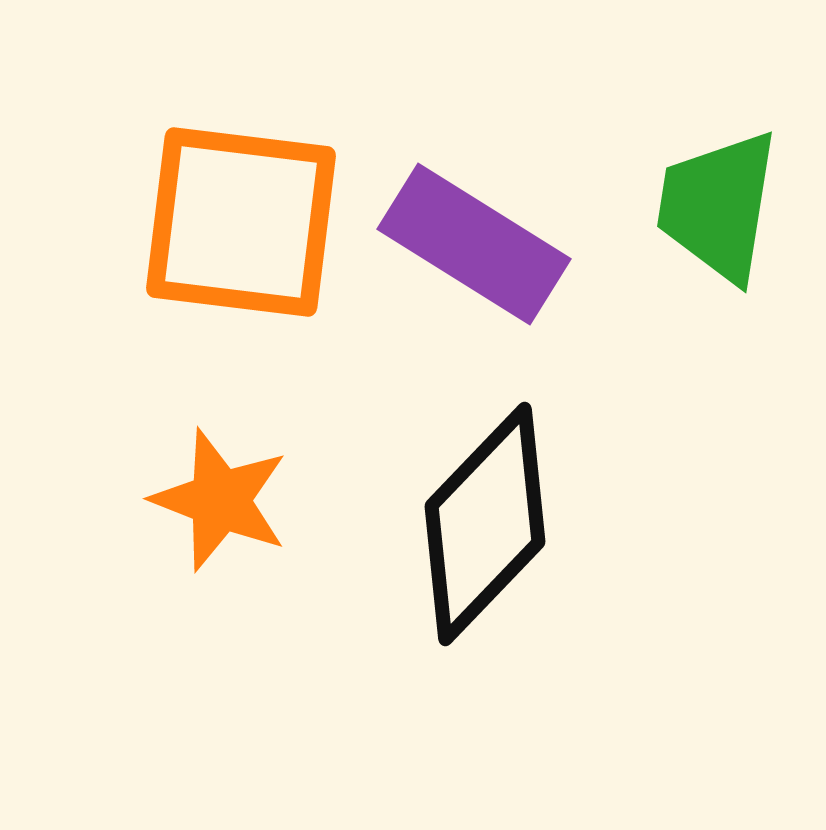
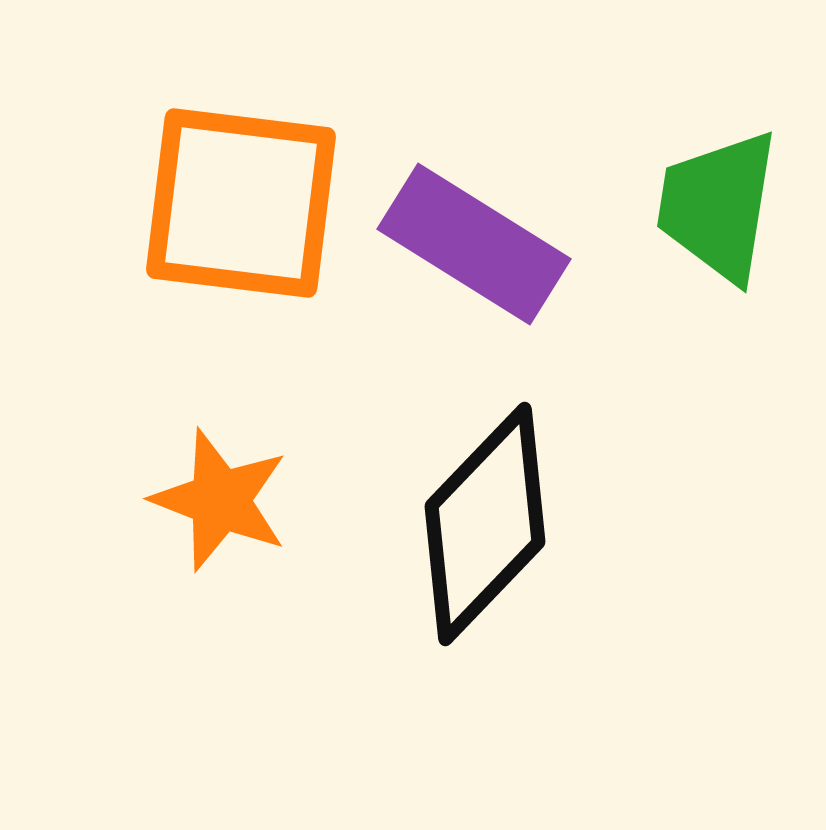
orange square: moved 19 px up
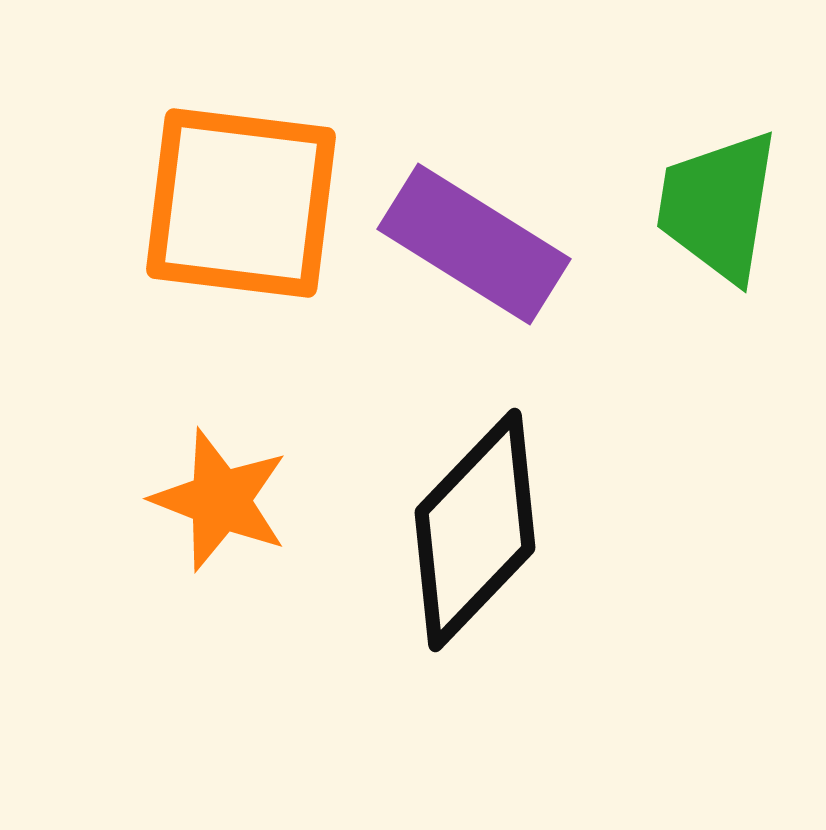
black diamond: moved 10 px left, 6 px down
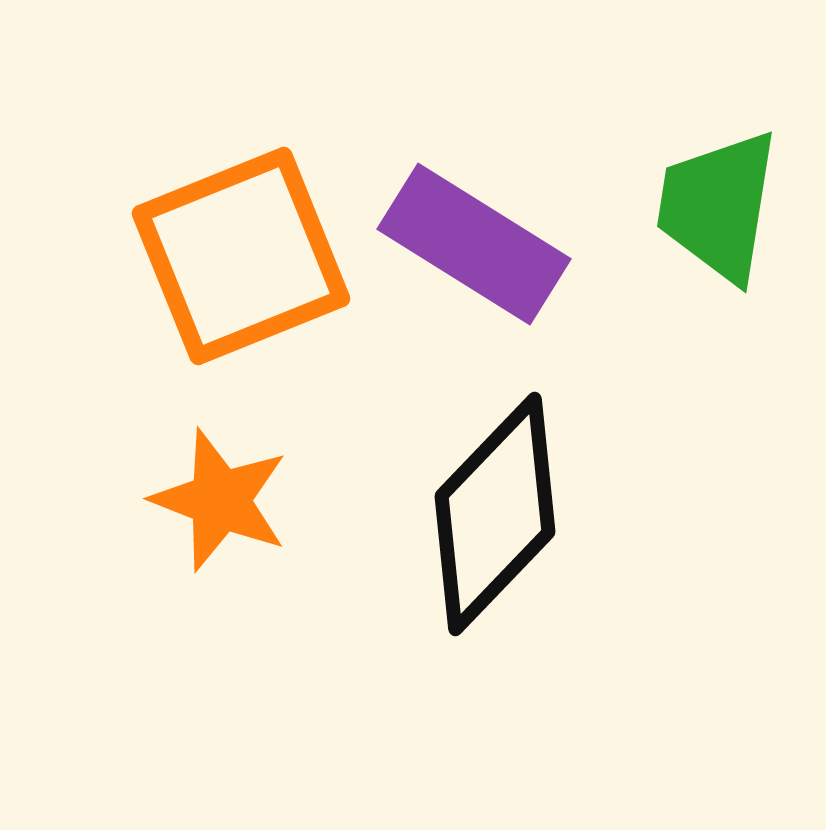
orange square: moved 53 px down; rotated 29 degrees counterclockwise
black diamond: moved 20 px right, 16 px up
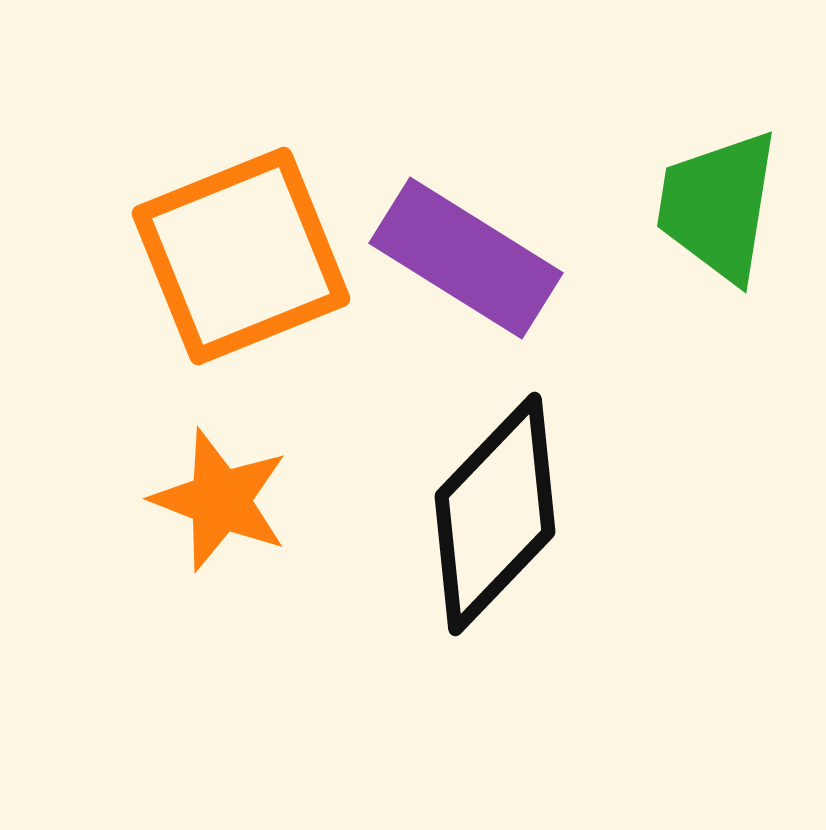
purple rectangle: moved 8 px left, 14 px down
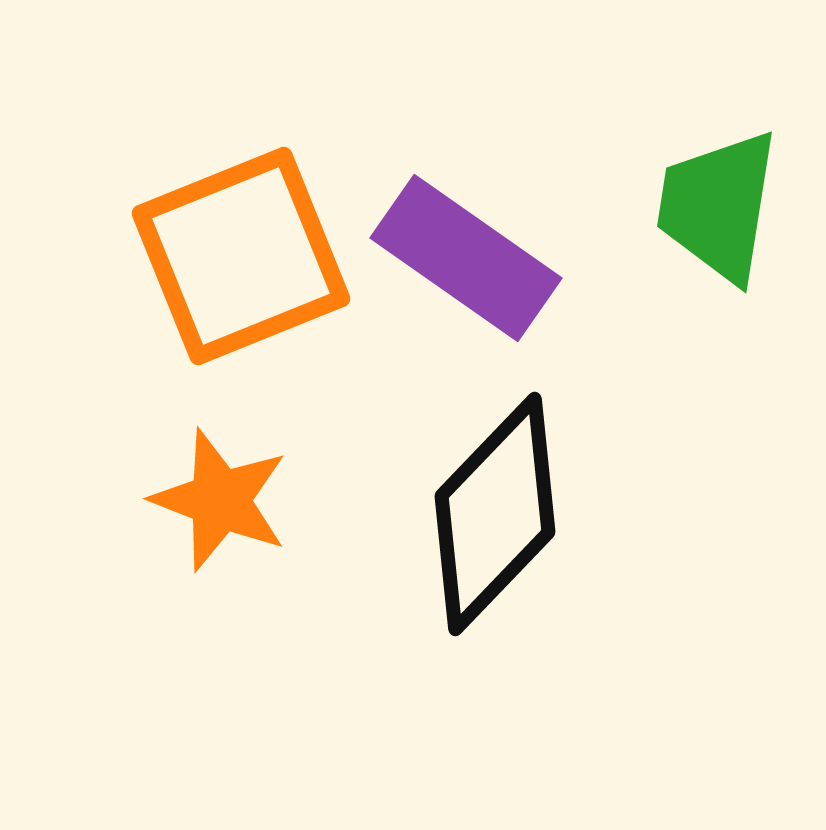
purple rectangle: rotated 3 degrees clockwise
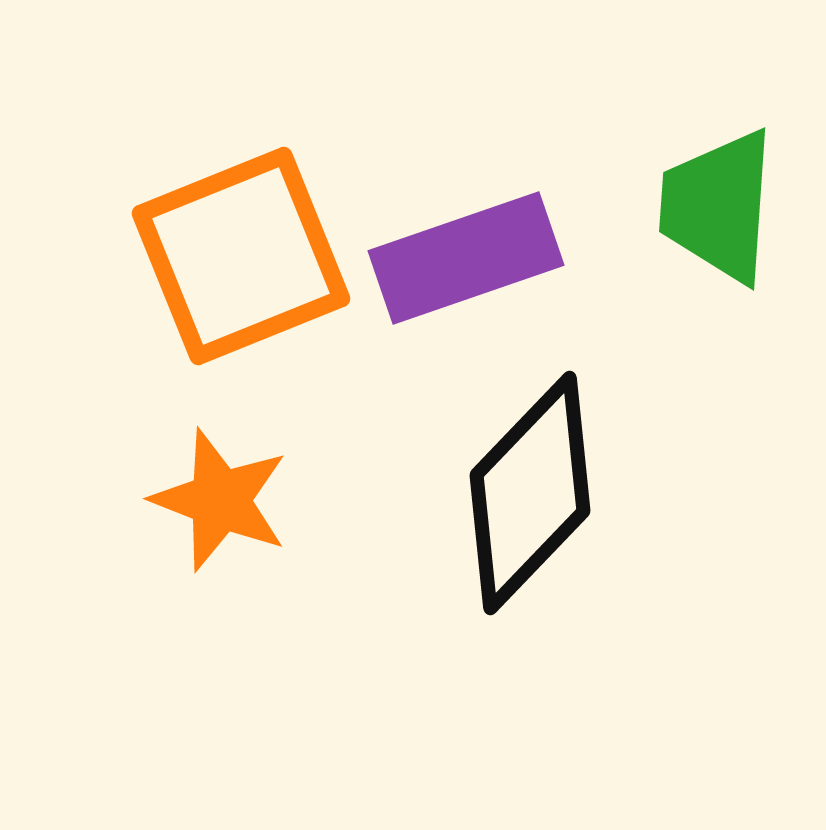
green trapezoid: rotated 5 degrees counterclockwise
purple rectangle: rotated 54 degrees counterclockwise
black diamond: moved 35 px right, 21 px up
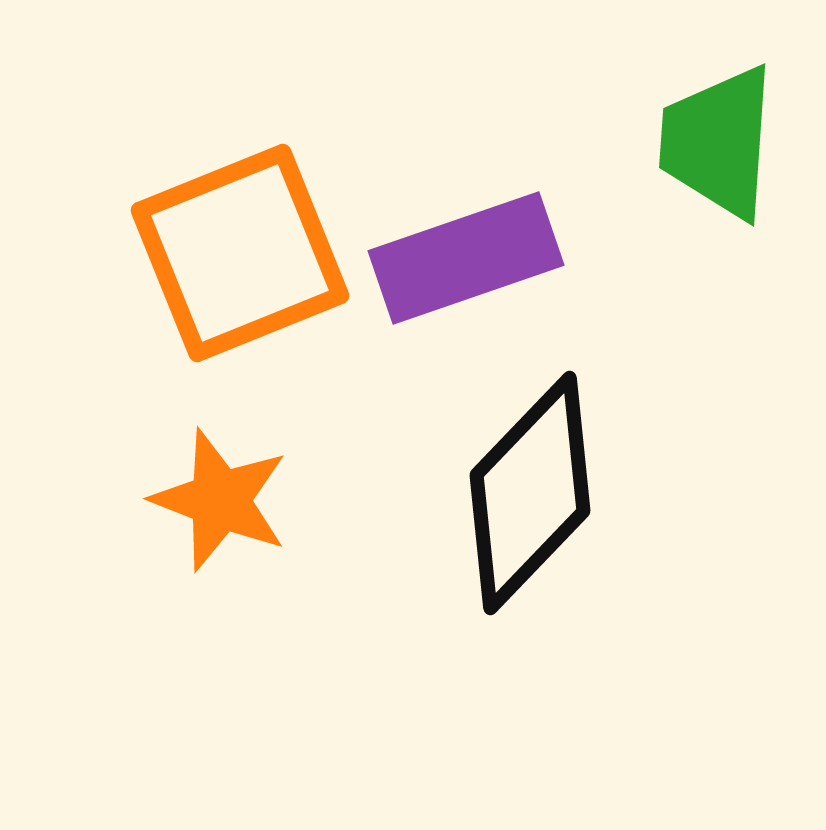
green trapezoid: moved 64 px up
orange square: moved 1 px left, 3 px up
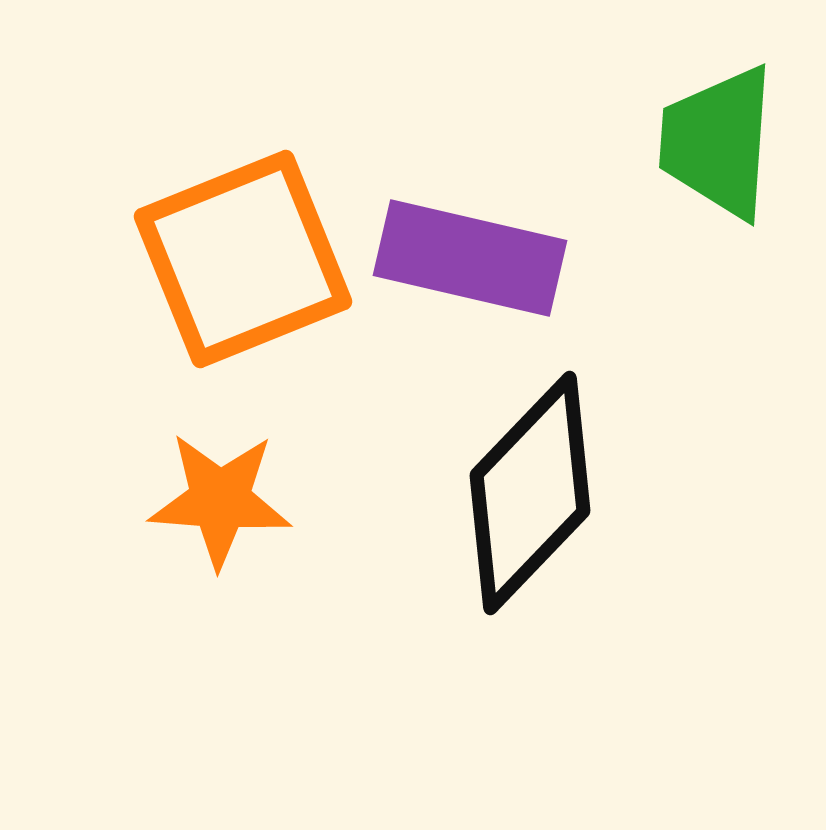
orange square: moved 3 px right, 6 px down
purple rectangle: moved 4 px right; rotated 32 degrees clockwise
orange star: rotated 17 degrees counterclockwise
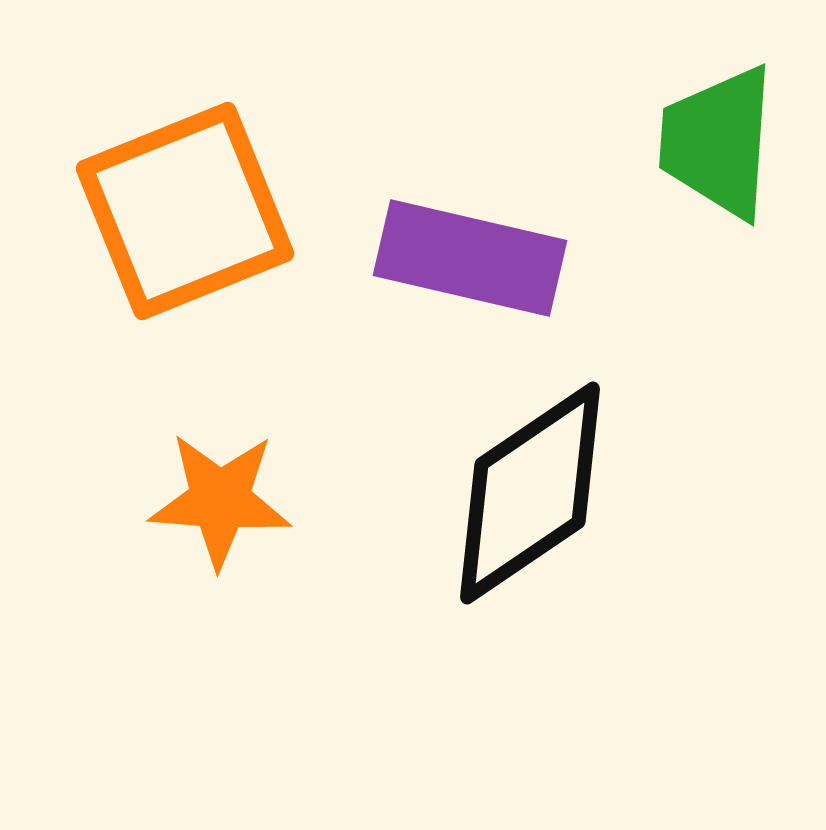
orange square: moved 58 px left, 48 px up
black diamond: rotated 12 degrees clockwise
